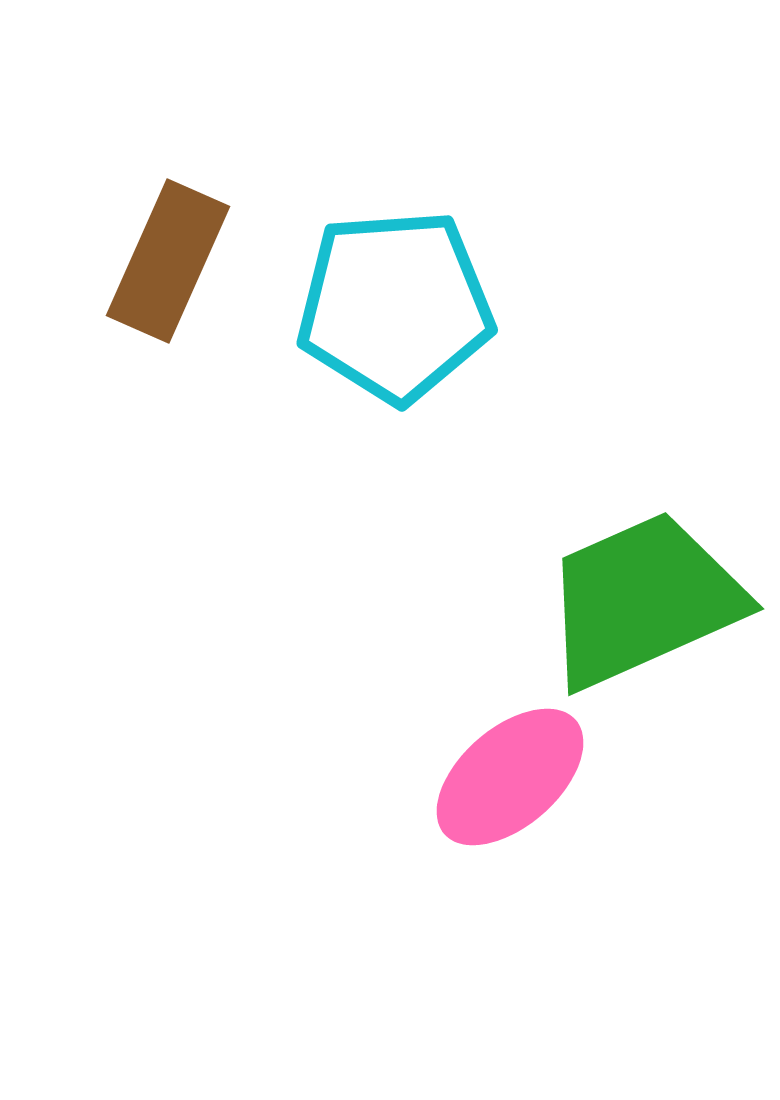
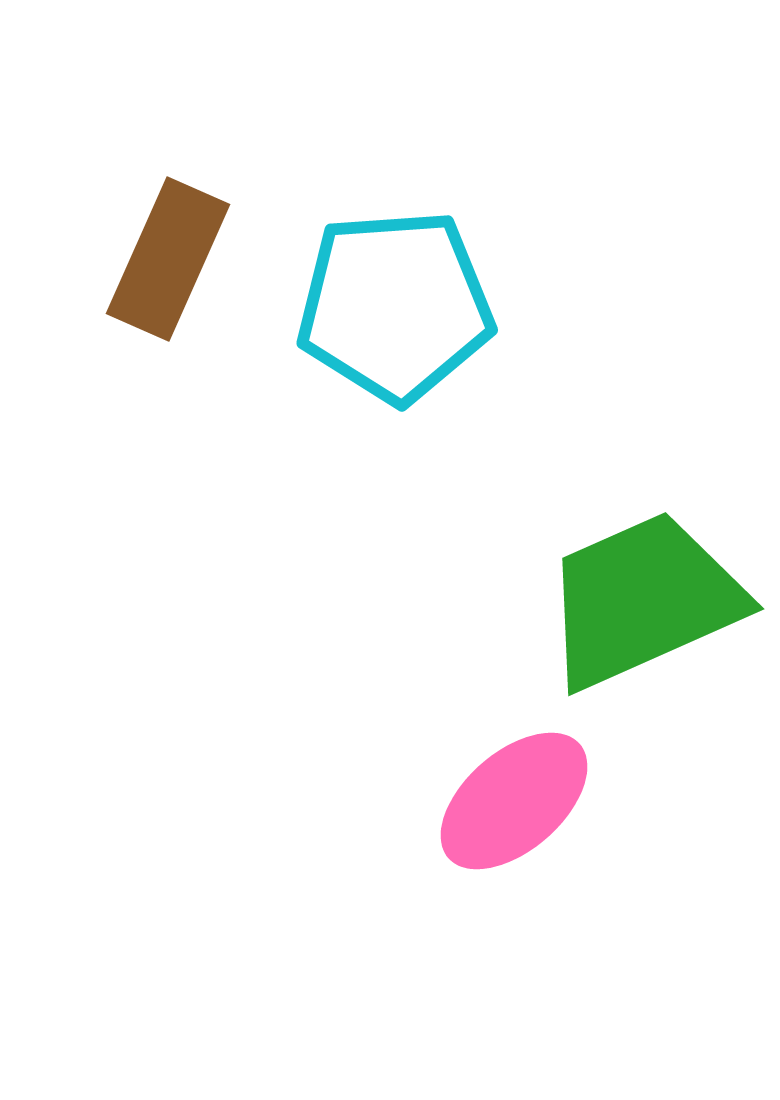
brown rectangle: moved 2 px up
pink ellipse: moved 4 px right, 24 px down
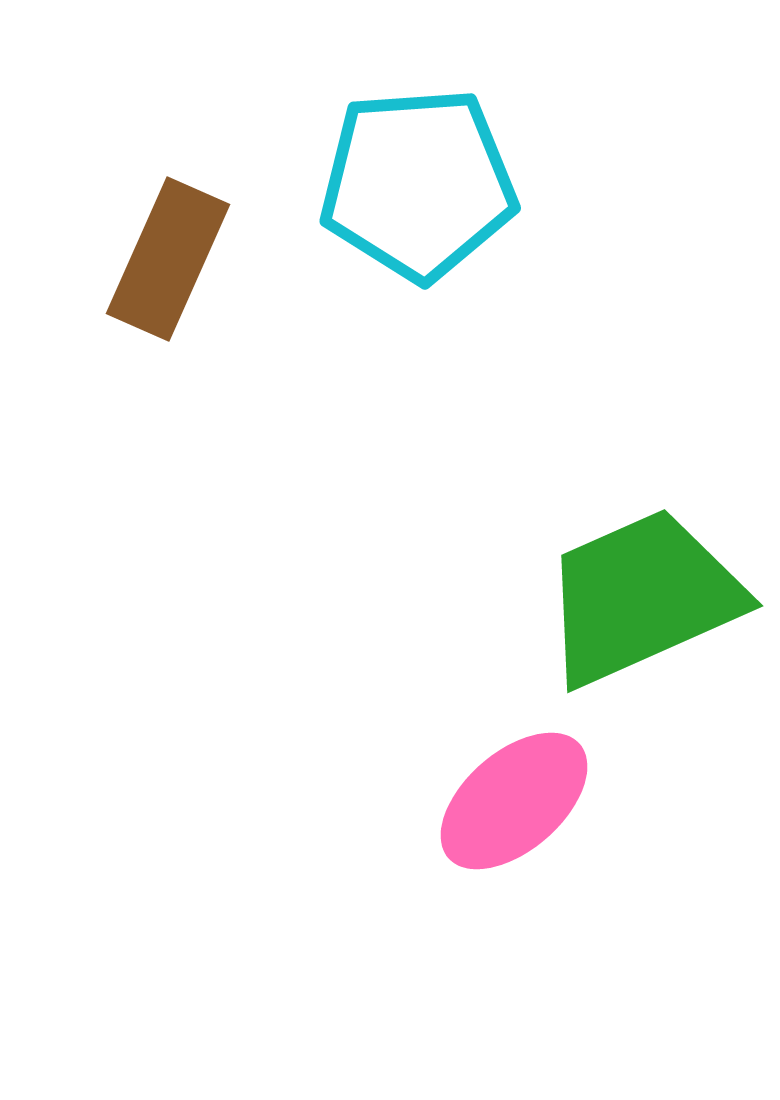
cyan pentagon: moved 23 px right, 122 px up
green trapezoid: moved 1 px left, 3 px up
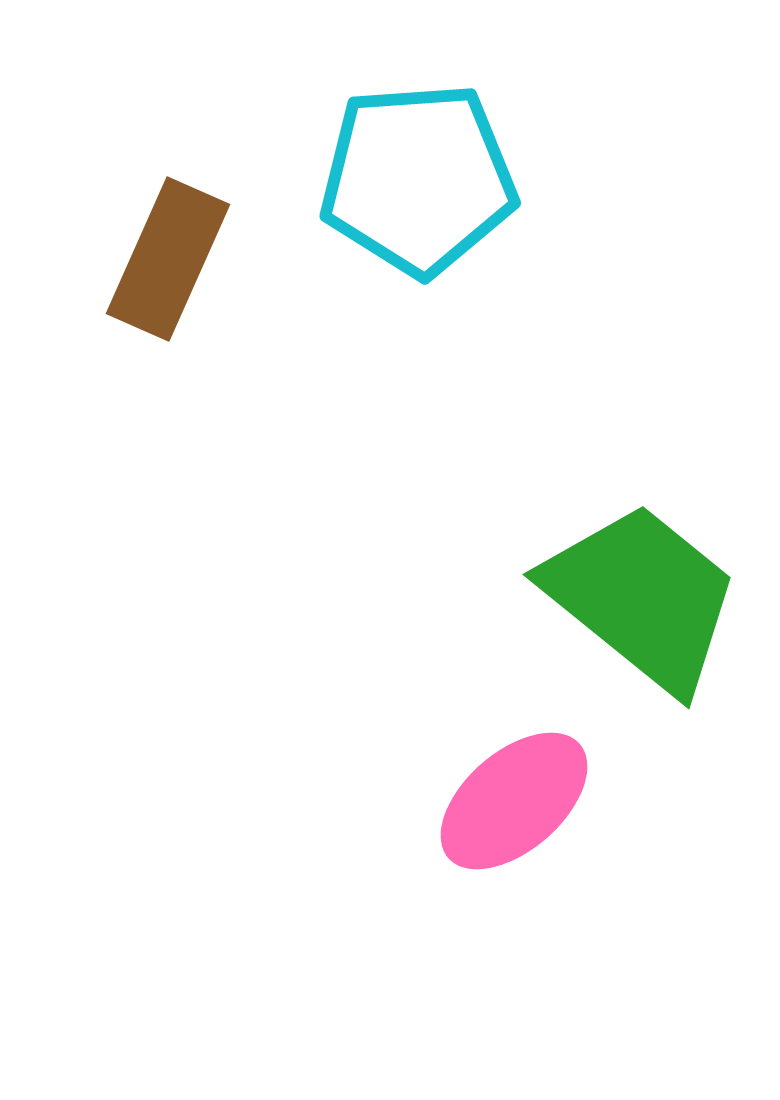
cyan pentagon: moved 5 px up
green trapezoid: rotated 63 degrees clockwise
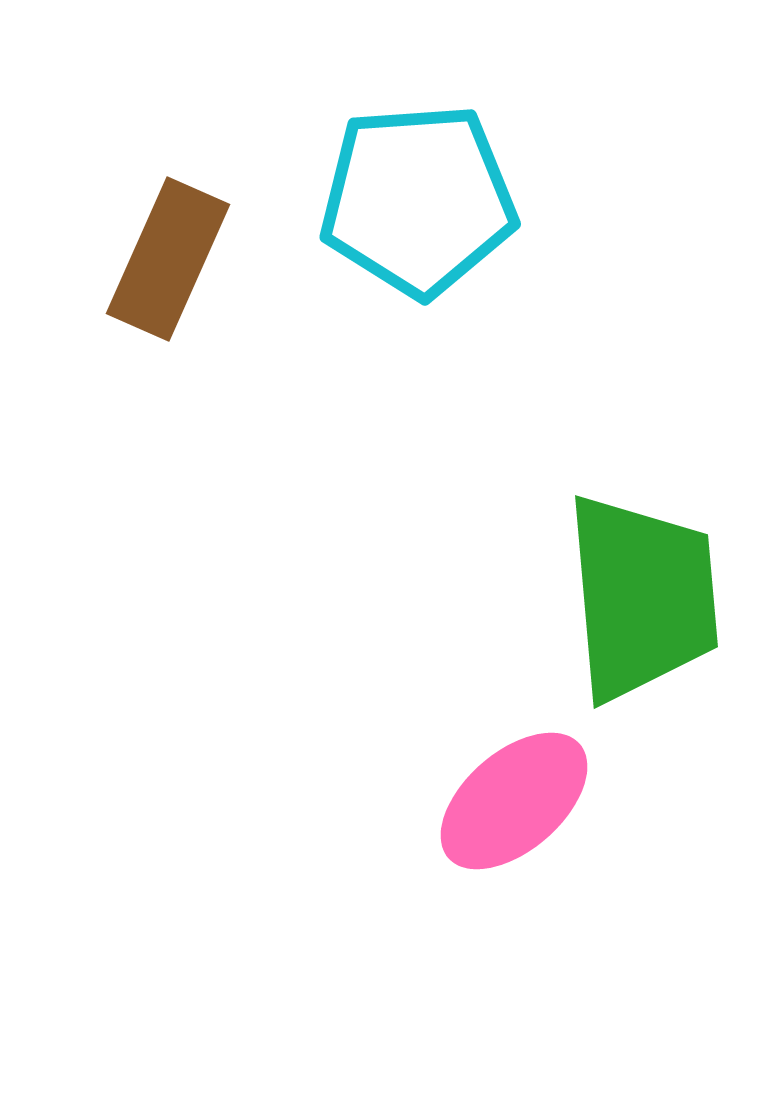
cyan pentagon: moved 21 px down
green trapezoid: rotated 46 degrees clockwise
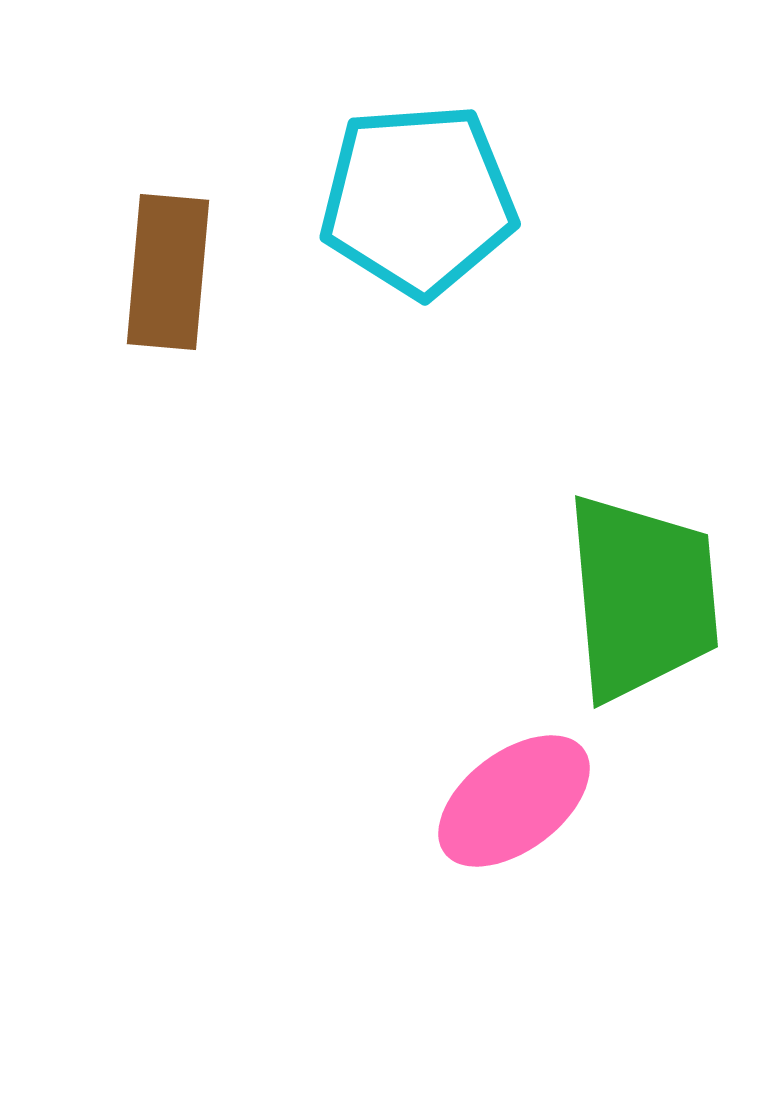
brown rectangle: moved 13 px down; rotated 19 degrees counterclockwise
pink ellipse: rotated 4 degrees clockwise
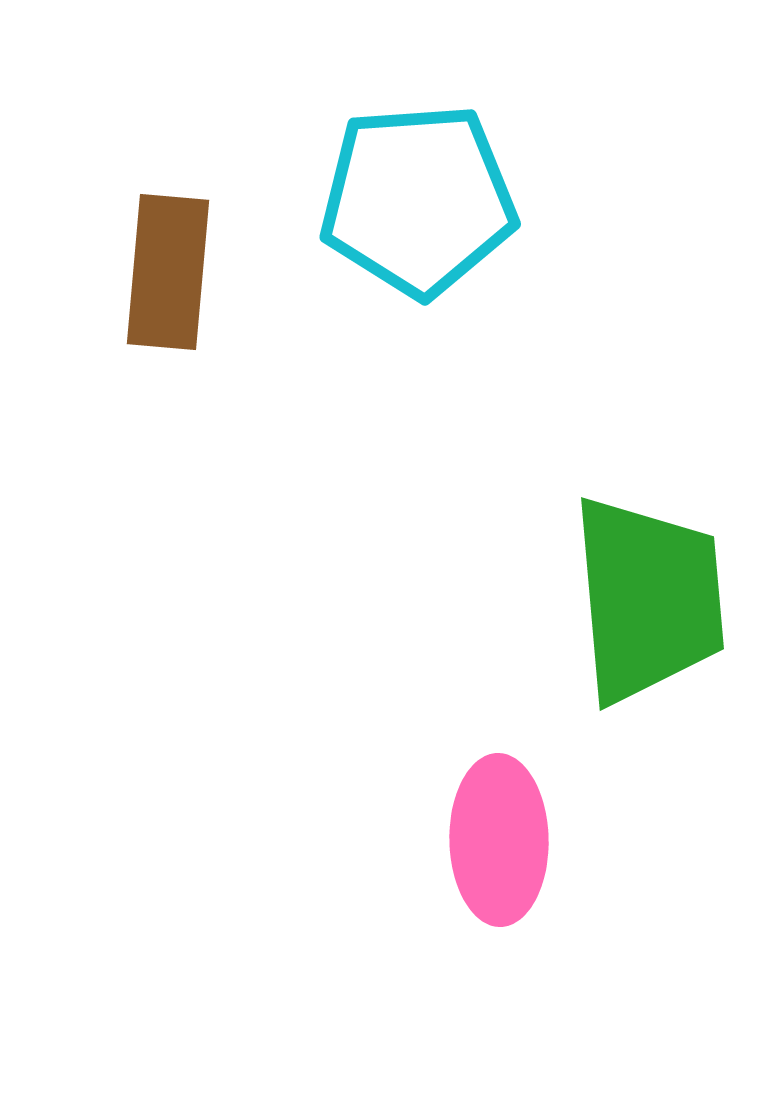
green trapezoid: moved 6 px right, 2 px down
pink ellipse: moved 15 px left, 39 px down; rotated 54 degrees counterclockwise
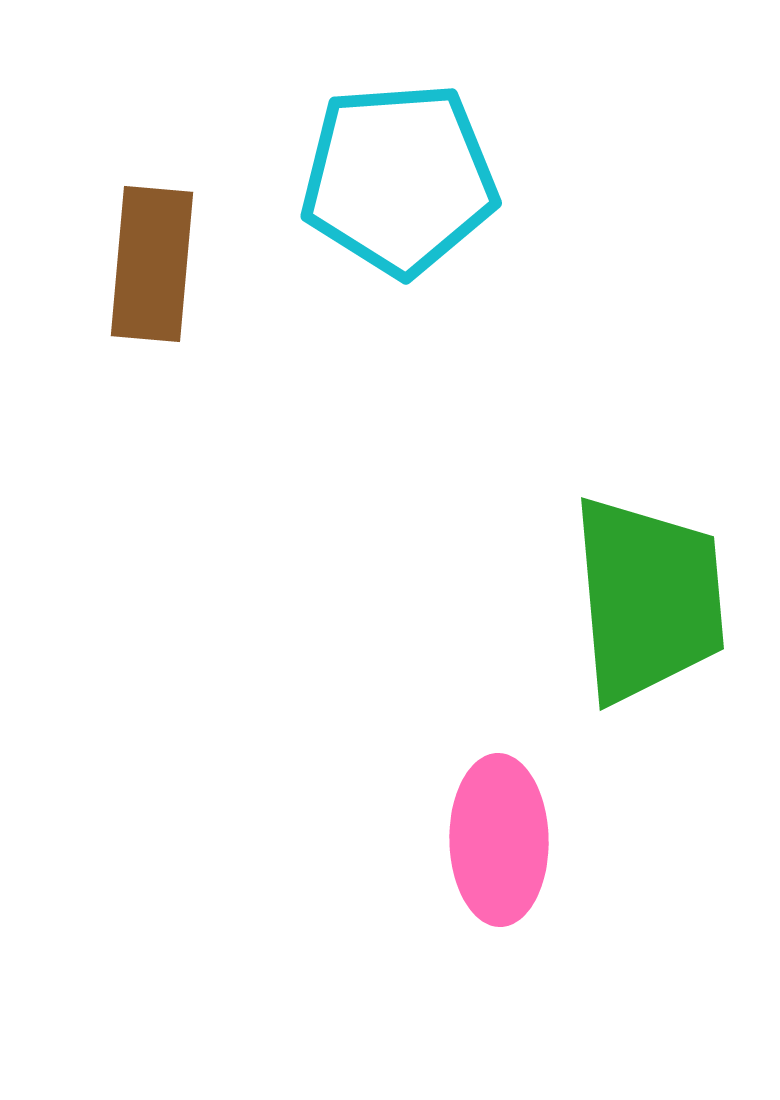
cyan pentagon: moved 19 px left, 21 px up
brown rectangle: moved 16 px left, 8 px up
